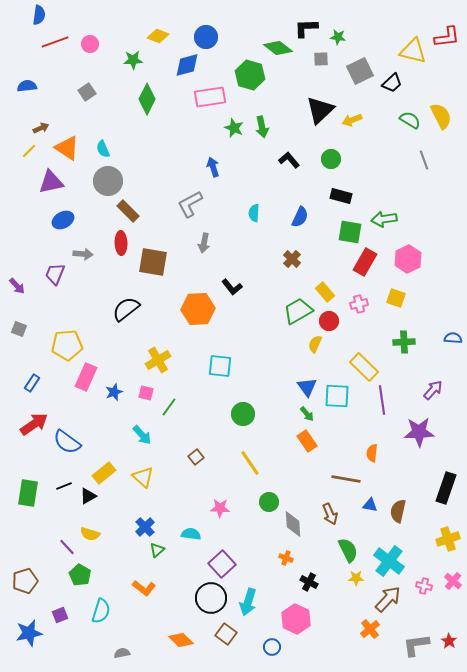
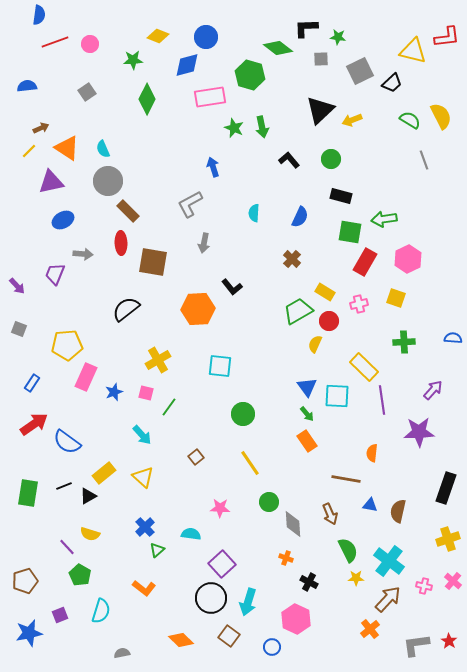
yellow rectangle at (325, 292): rotated 18 degrees counterclockwise
brown square at (226, 634): moved 3 px right, 2 px down
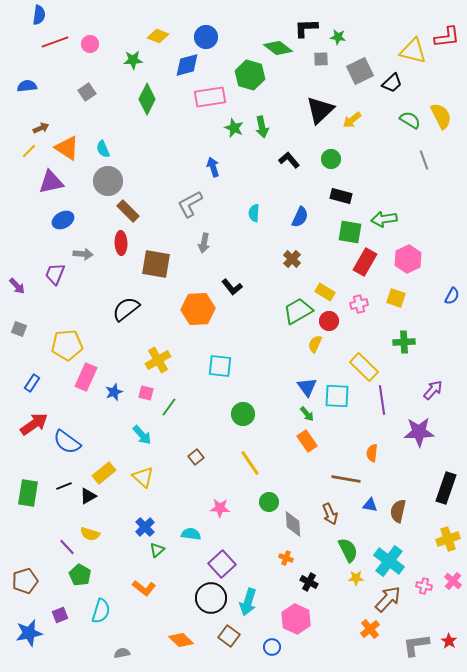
yellow arrow at (352, 120): rotated 18 degrees counterclockwise
brown square at (153, 262): moved 3 px right, 2 px down
blue semicircle at (453, 338): moved 1 px left, 42 px up; rotated 114 degrees clockwise
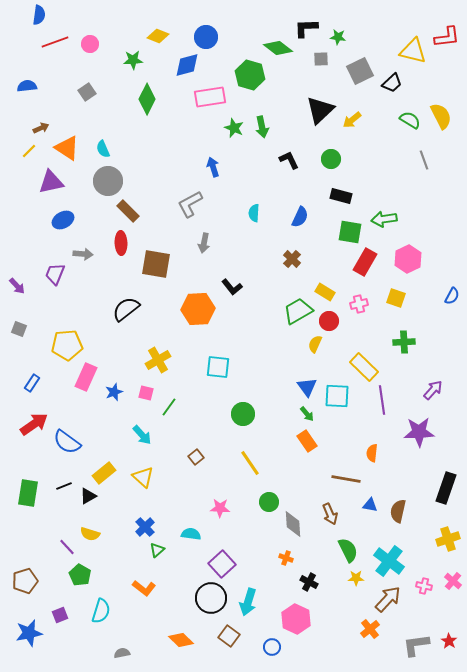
black L-shape at (289, 160): rotated 15 degrees clockwise
cyan square at (220, 366): moved 2 px left, 1 px down
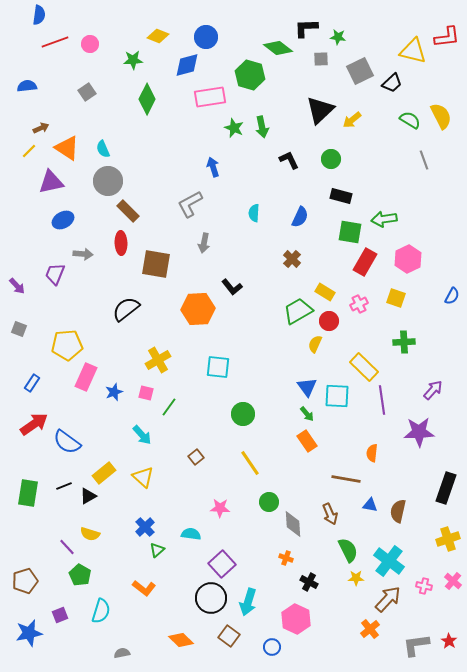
pink cross at (359, 304): rotated 12 degrees counterclockwise
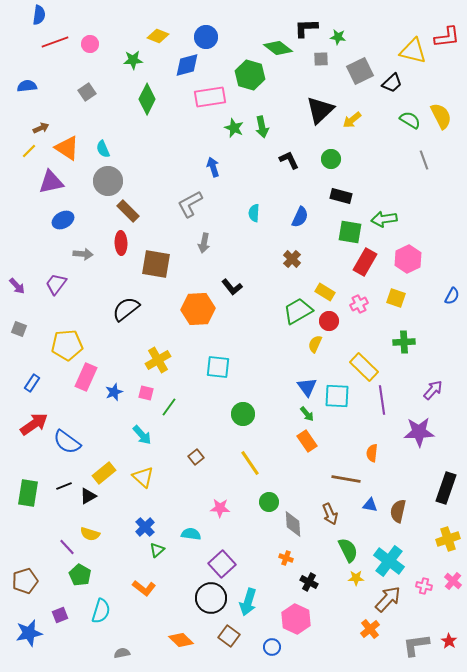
purple trapezoid at (55, 274): moved 1 px right, 10 px down; rotated 15 degrees clockwise
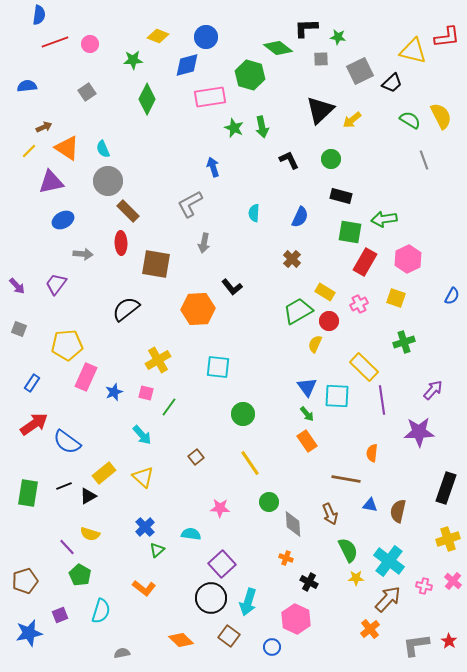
brown arrow at (41, 128): moved 3 px right, 1 px up
green cross at (404, 342): rotated 15 degrees counterclockwise
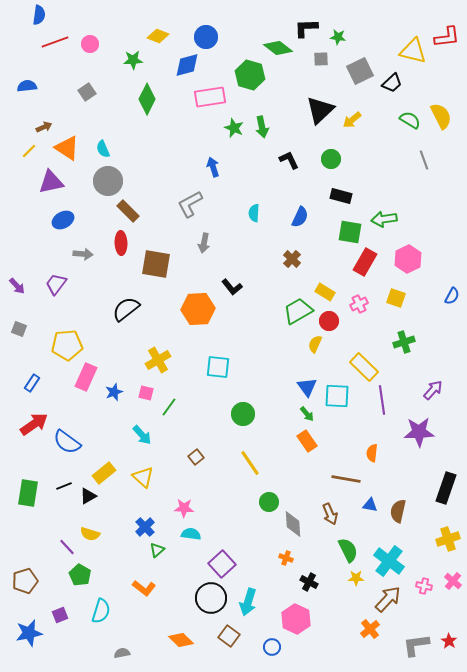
pink star at (220, 508): moved 36 px left
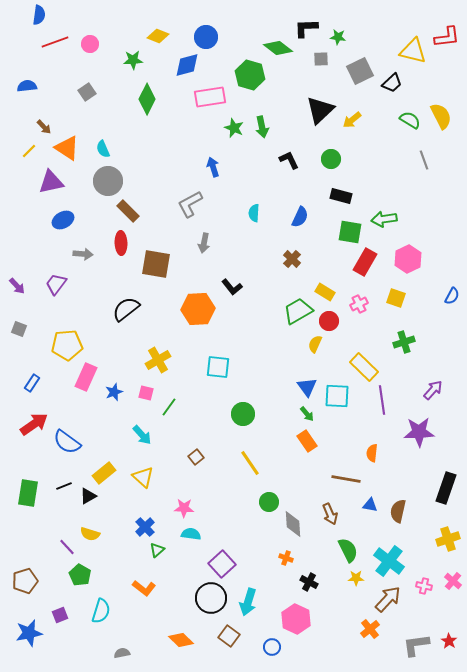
brown arrow at (44, 127): rotated 70 degrees clockwise
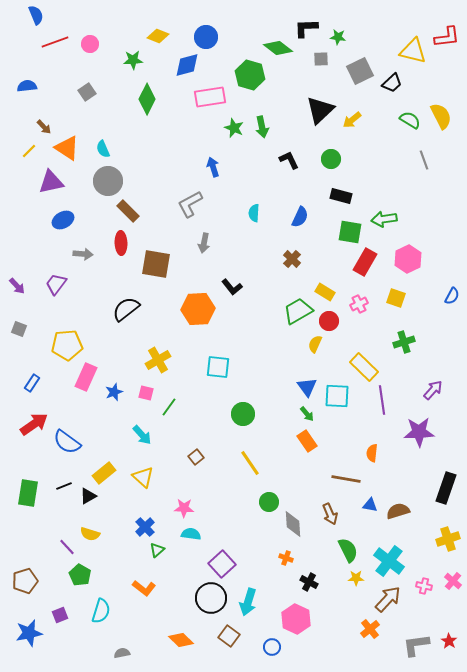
blue semicircle at (39, 15): moved 3 px left; rotated 30 degrees counterclockwise
brown semicircle at (398, 511): rotated 60 degrees clockwise
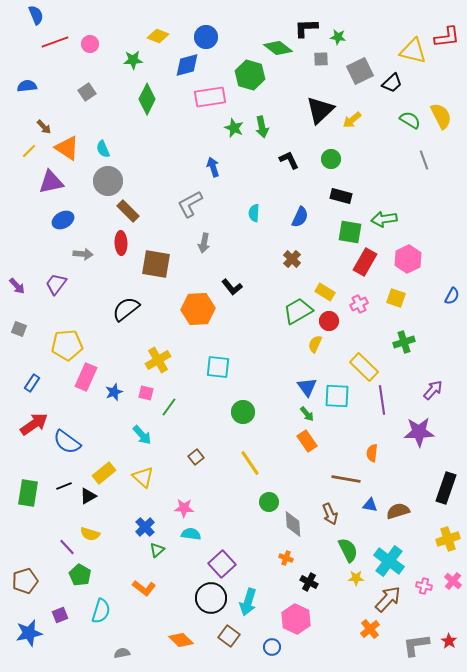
green circle at (243, 414): moved 2 px up
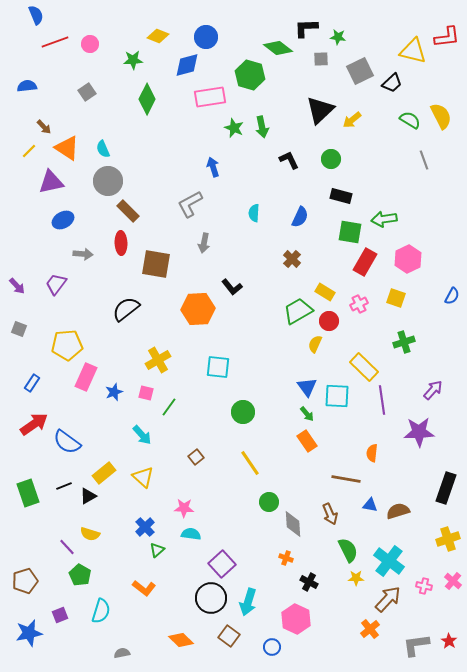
green rectangle at (28, 493): rotated 28 degrees counterclockwise
